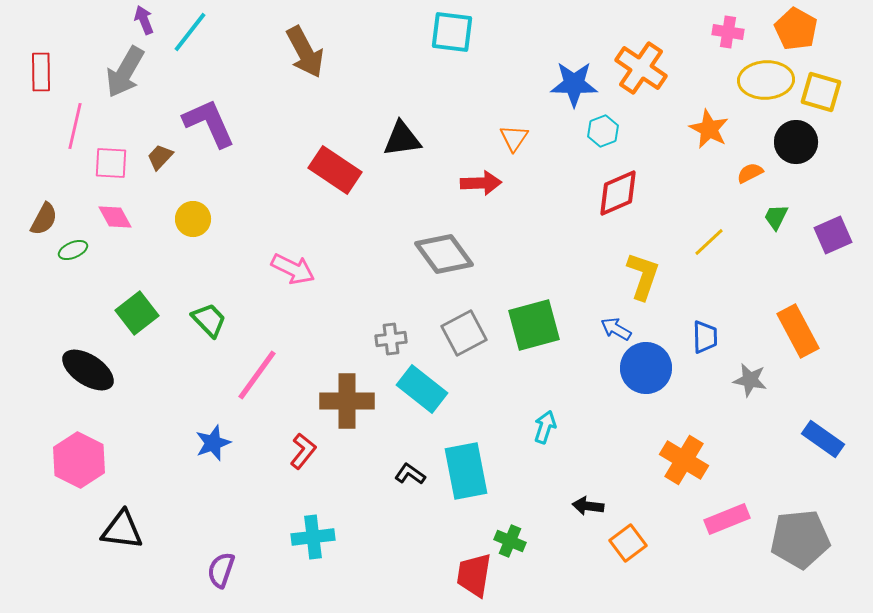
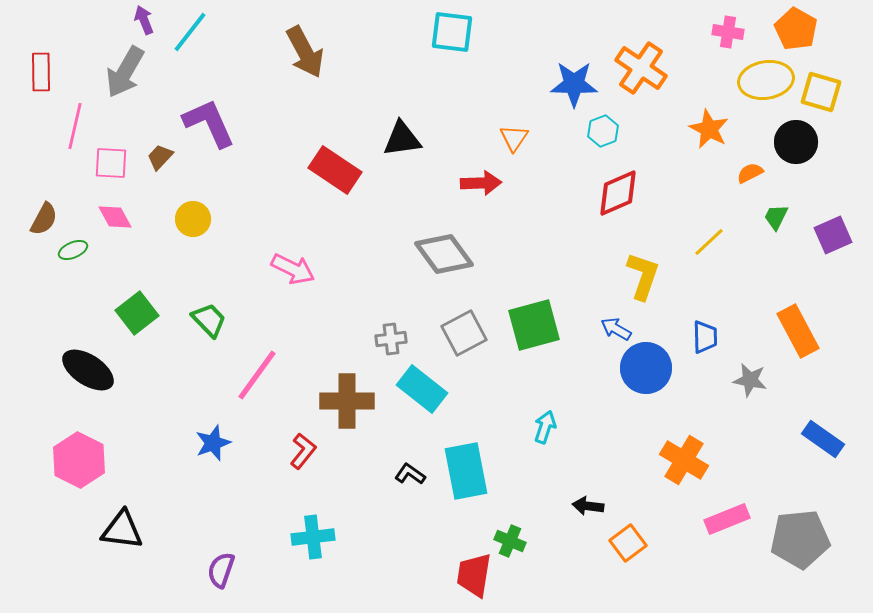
yellow ellipse at (766, 80): rotated 6 degrees counterclockwise
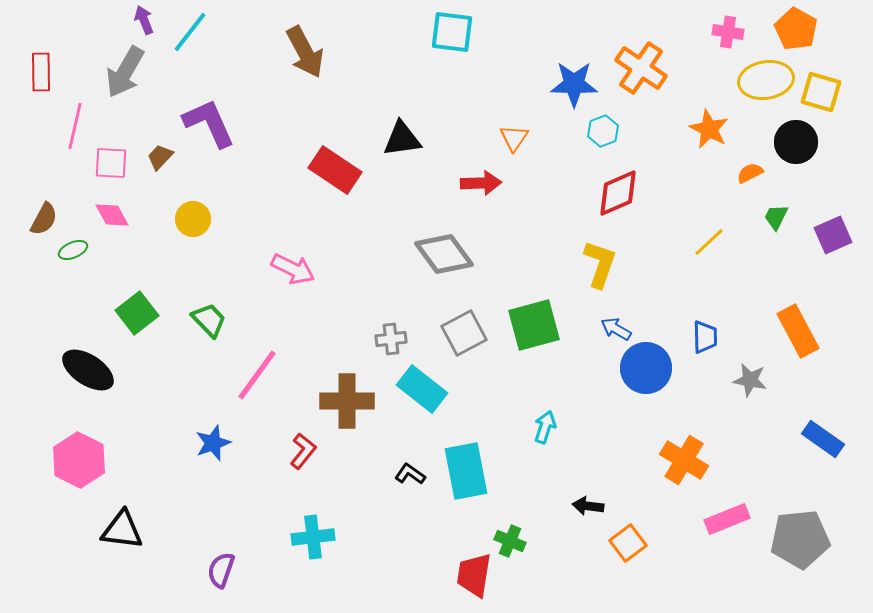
pink diamond at (115, 217): moved 3 px left, 2 px up
yellow L-shape at (643, 276): moved 43 px left, 12 px up
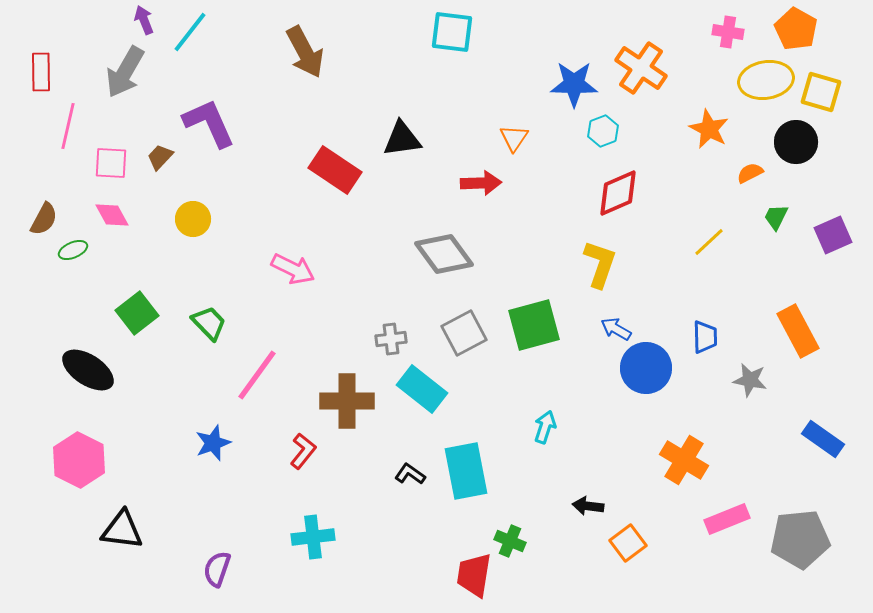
pink line at (75, 126): moved 7 px left
green trapezoid at (209, 320): moved 3 px down
purple semicircle at (221, 570): moved 4 px left, 1 px up
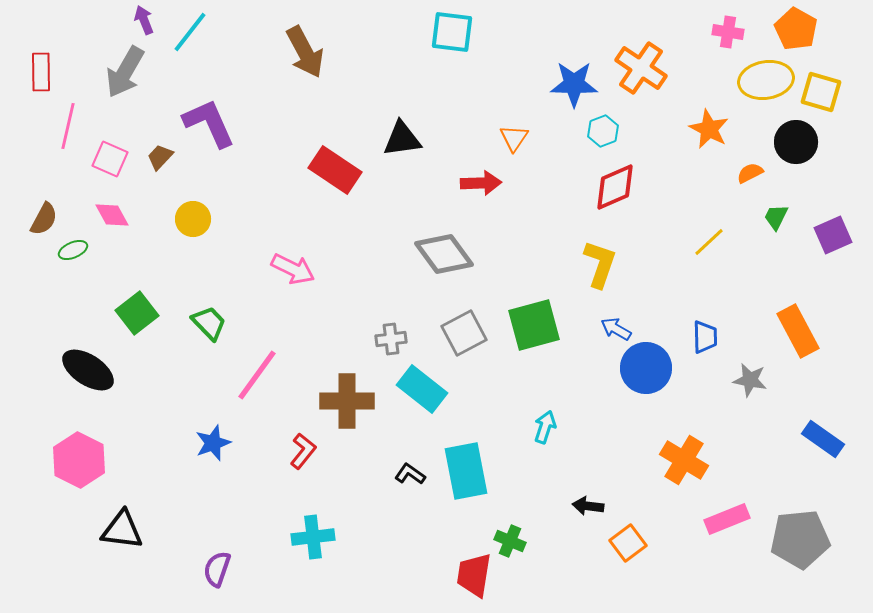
pink square at (111, 163): moved 1 px left, 4 px up; rotated 21 degrees clockwise
red diamond at (618, 193): moved 3 px left, 6 px up
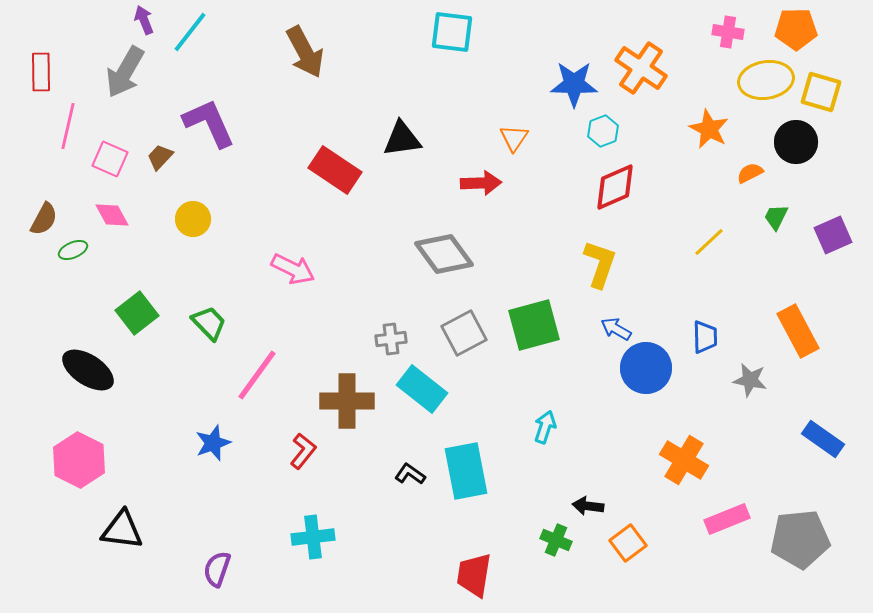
orange pentagon at (796, 29): rotated 30 degrees counterclockwise
green cross at (510, 541): moved 46 px right, 1 px up
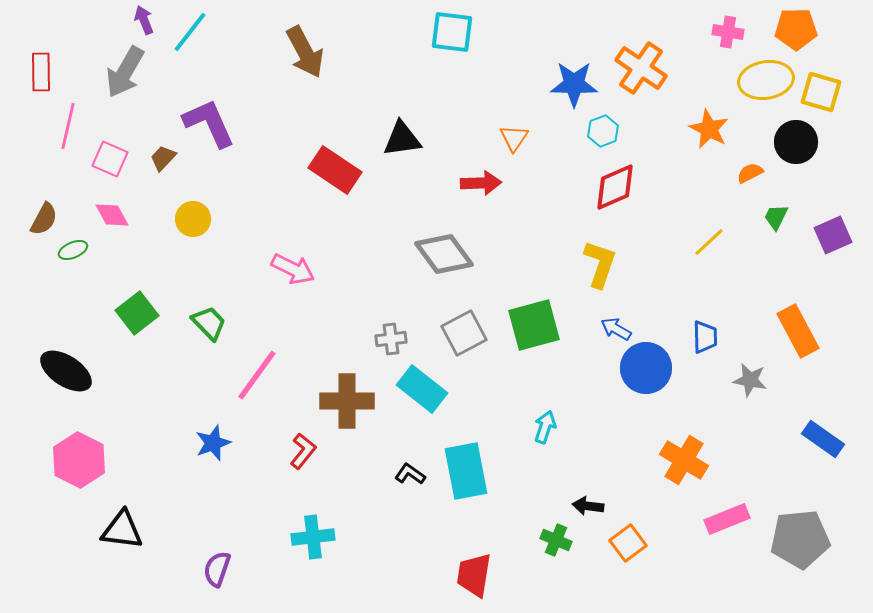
brown trapezoid at (160, 157): moved 3 px right, 1 px down
black ellipse at (88, 370): moved 22 px left, 1 px down
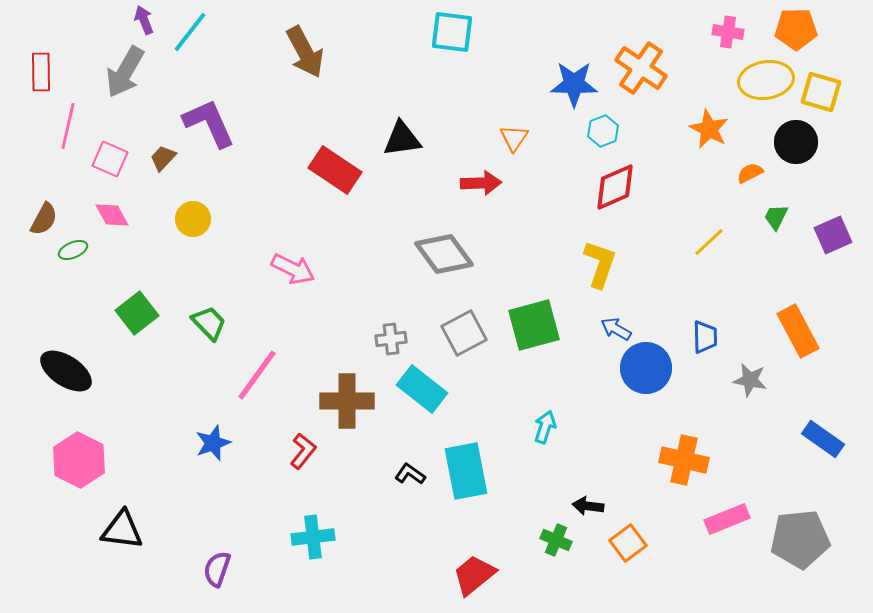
orange cross at (684, 460): rotated 18 degrees counterclockwise
red trapezoid at (474, 575): rotated 42 degrees clockwise
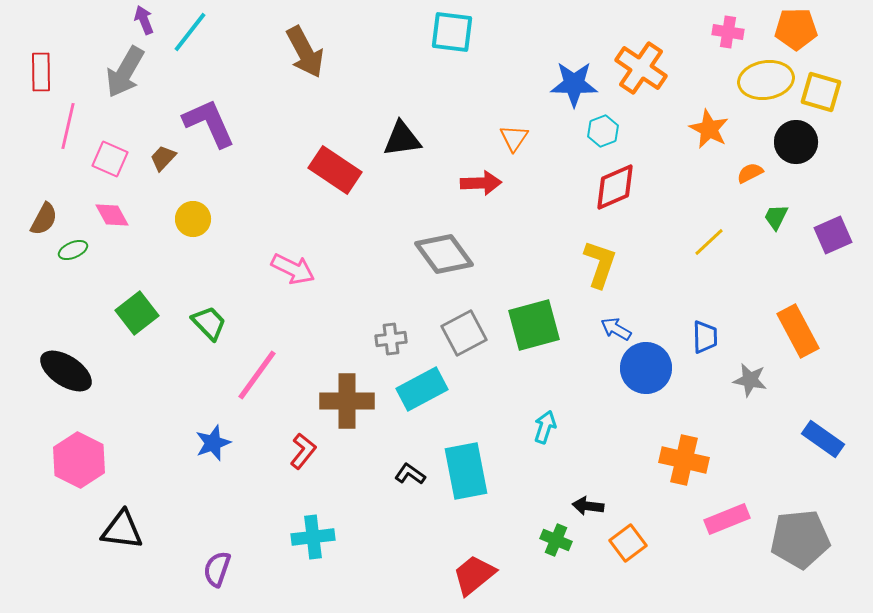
cyan rectangle at (422, 389): rotated 66 degrees counterclockwise
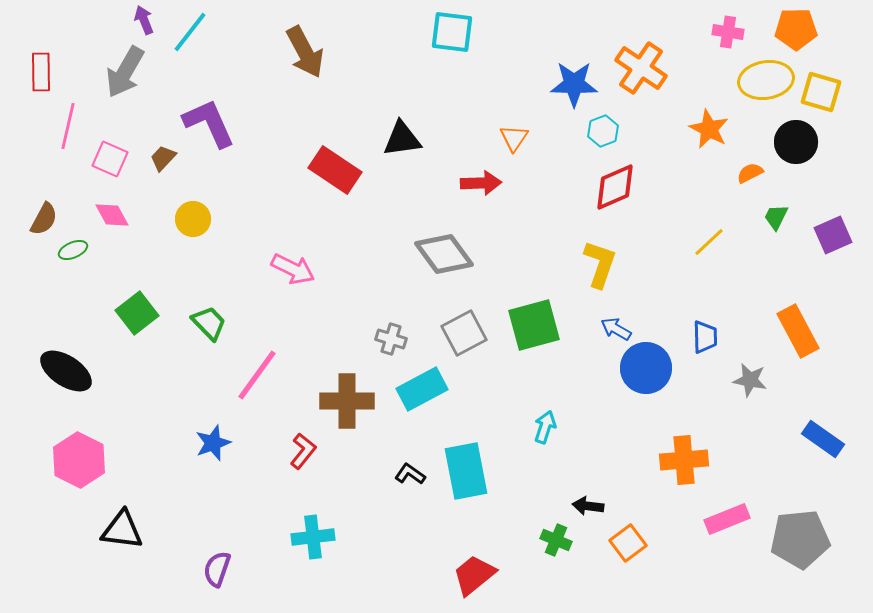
gray cross at (391, 339): rotated 24 degrees clockwise
orange cross at (684, 460): rotated 18 degrees counterclockwise
